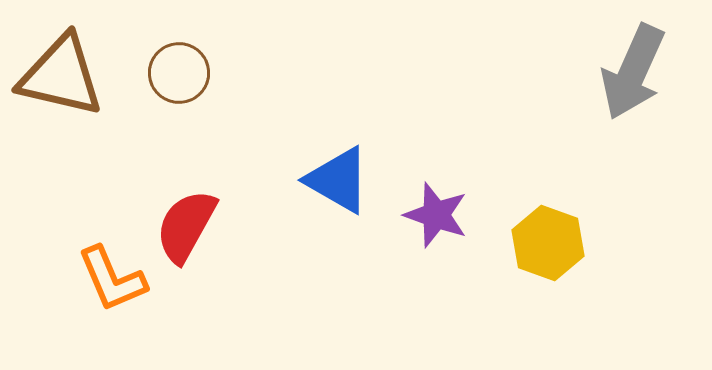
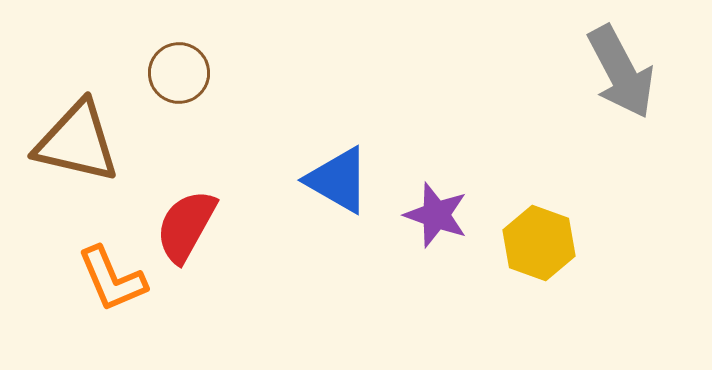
gray arrow: moved 12 px left; rotated 52 degrees counterclockwise
brown triangle: moved 16 px right, 66 px down
yellow hexagon: moved 9 px left
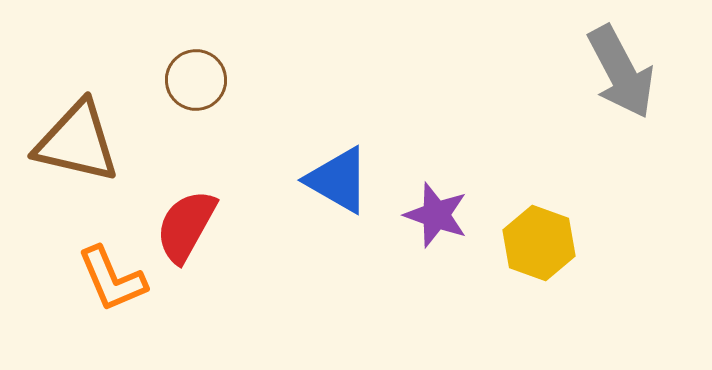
brown circle: moved 17 px right, 7 px down
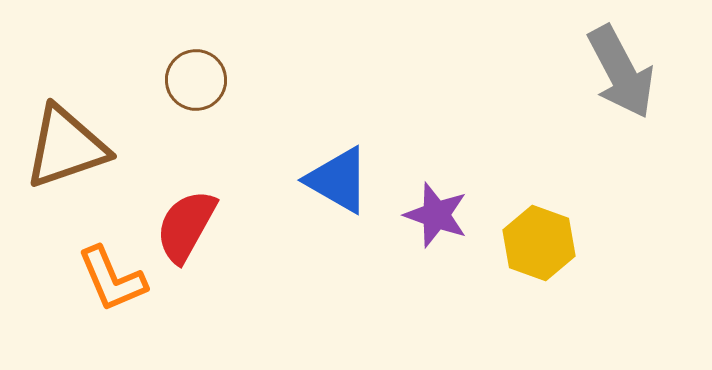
brown triangle: moved 11 px left, 5 px down; rotated 32 degrees counterclockwise
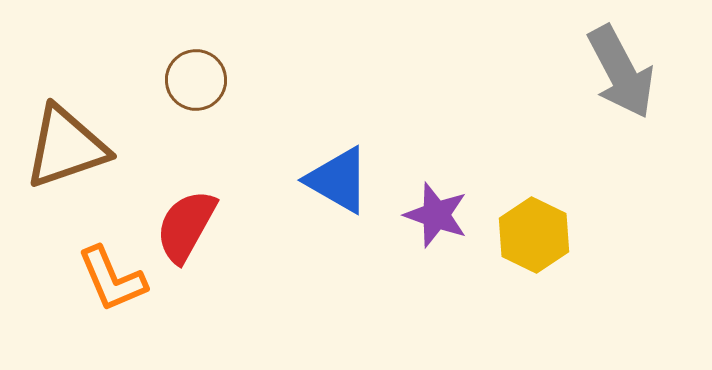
yellow hexagon: moved 5 px left, 8 px up; rotated 6 degrees clockwise
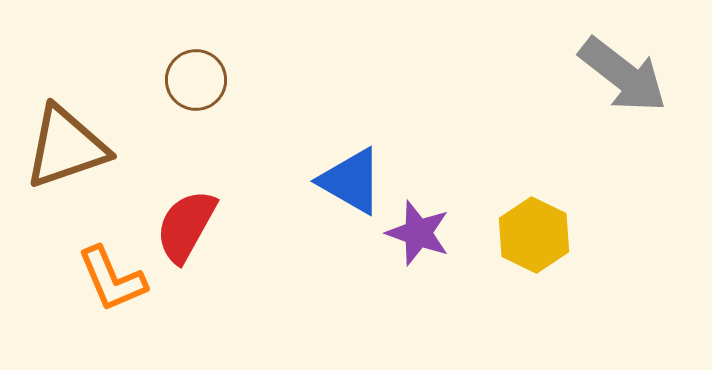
gray arrow: moved 2 px right, 3 px down; rotated 24 degrees counterclockwise
blue triangle: moved 13 px right, 1 px down
purple star: moved 18 px left, 18 px down
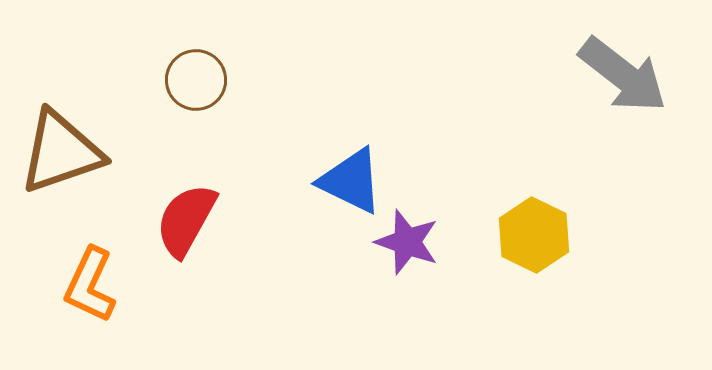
brown triangle: moved 5 px left, 5 px down
blue triangle: rotated 4 degrees counterclockwise
red semicircle: moved 6 px up
purple star: moved 11 px left, 9 px down
orange L-shape: moved 22 px left, 6 px down; rotated 48 degrees clockwise
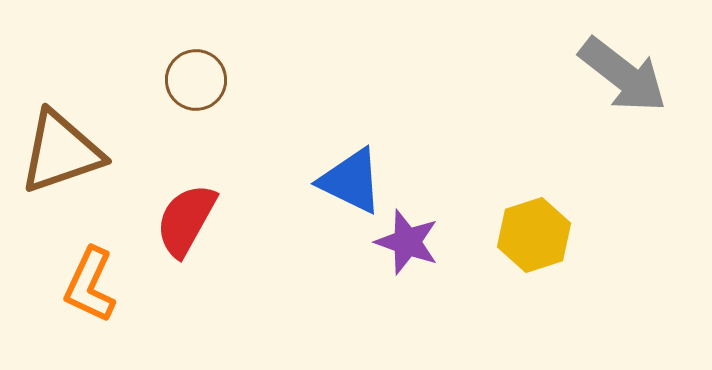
yellow hexagon: rotated 16 degrees clockwise
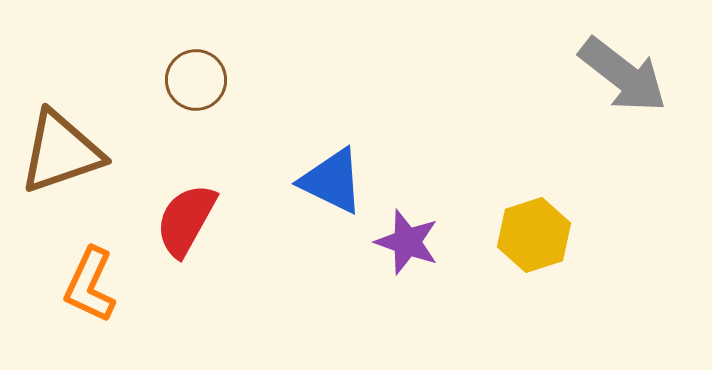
blue triangle: moved 19 px left
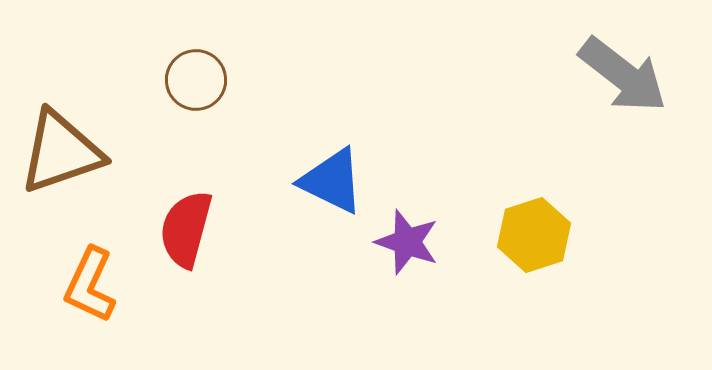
red semicircle: moved 9 px down; rotated 14 degrees counterclockwise
